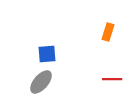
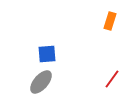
orange rectangle: moved 2 px right, 11 px up
red line: rotated 54 degrees counterclockwise
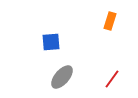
blue square: moved 4 px right, 12 px up
gray ellipse: moved 21 px right, 5 px up
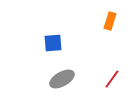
blue square: moved 2 px right, 1 px down
gray ellipse: moved 2 px down; rotated 20 degrees clockwise
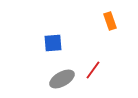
orange rectangle: rotated 36 degrees counterclockwise
red line: moved 19 px left, 9 px up
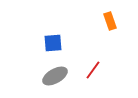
gray ellipse: moved 7 px left, 3 px up
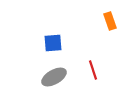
red line: rotated 54 degrees counterclockwise
gray ellipse: moved 1 px left, 1 px down
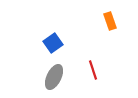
blue square: rotated 30 degrees counterclockwise
gray ellipse: rotated 35 degrees counterclockwise
